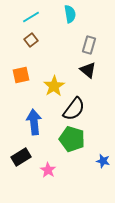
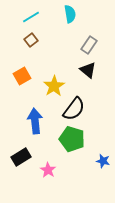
gray rectangle: rotated 18 degrees clockwise
orange square: moved 1 px right, 1 px down; rotated 18 degrees counterclockwise
blue arrow: moved 1 px right, 1 px up
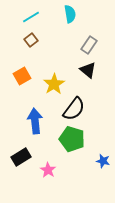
yellow star: moved 2 px up
